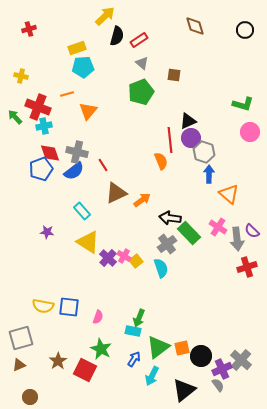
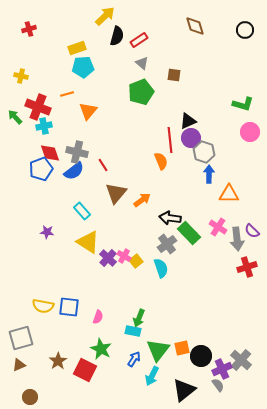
brown triangle at (116, 193): rotated 25 degrees counterclockwise
orange triangle at (229, 194): rotated 40 degrees counterclockwise
green triangle at (158, 347): moved 3 px down; rotated 15 degrees counterclockwise
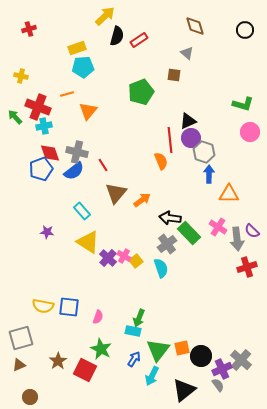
gray triangle at (142, 63): moved 45 px right, 10 px up
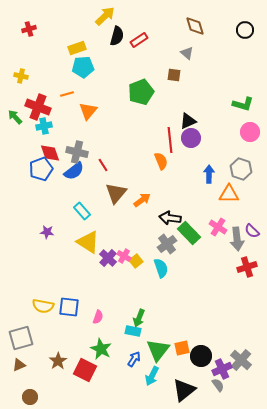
gray hexagon at (204, 152): moved 37 px right, 17 px down
